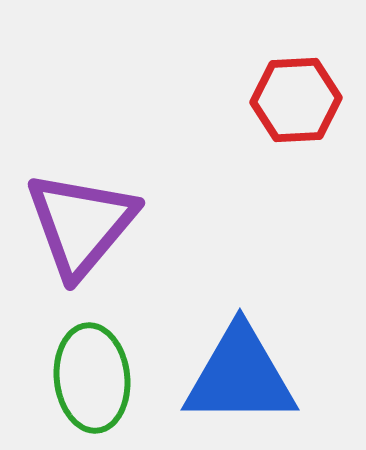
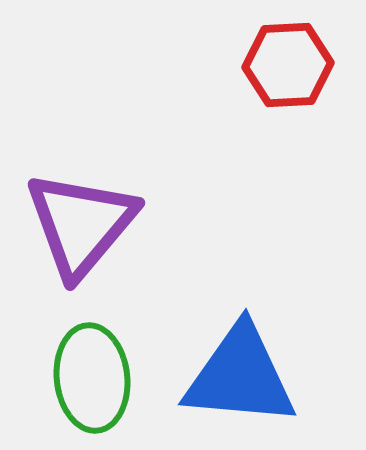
red hexagon: moved 8 px left, 35 px up
blue triangle: rotated 5 degrees clockwise
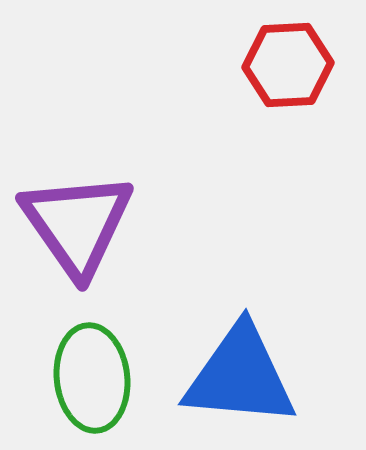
purple triangle: moved 4 px left; rotated 15 degrees counterclockwise
